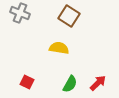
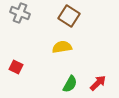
yellow semicircle: moved 3 px right, 1 px up; rotated 18 degrees counterclockwise
red square: moved 11 px left, 15 px up
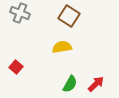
red square: rotated 16 degrees clockwise
red arrow: moved 2 px left, 1 px down
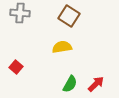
gray cross: rotated 18 degrees counterclockwise
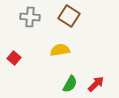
gray cross: moved 10 px right, 4 px down
yellow semicircle: moved 2 px left, 3 px down
red square: moved 2 px left, 9 px up
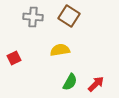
gray cross: moved 3 px right
red square: rotated 24 degrees clockwise
green semicircle: moved 2 px up
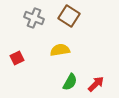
gray cross: moved 1 px right, 1 px down; rotated 18 degrees clockwise
red square: moved 3 px right
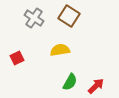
gray cross: rotated 12 degrees clockwise
red arrow: moved 2 px down
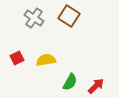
yellow semicircle: moved 14 px left, 10 px down
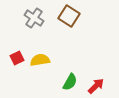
yellow semicircle: moved 6 px left
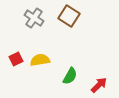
red square: moved 1 px left, 1 px down
green semicircle: moved 6 px up
red arrow: moved 3 px right, 1 px up
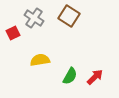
red square: moved 3 px left, 26 px up
red arrow: moved 4 px left, 8 px up
